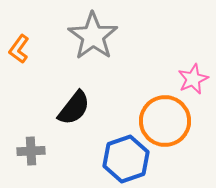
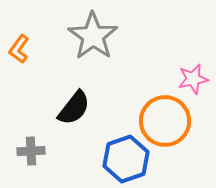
pink star: rotated 12 degrees clockwise
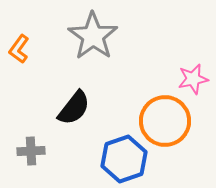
blue hexagon: moved 2 px left
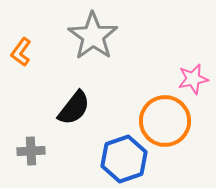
orange L-shape: moved 2 px right, 3 px down
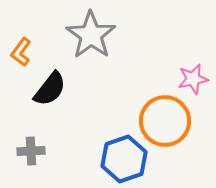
gray star: moved 2 px left, 1 px up
black semicircle: moved 24 px left, 19 px up
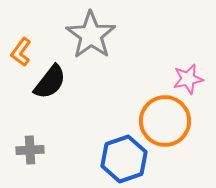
pink star: moved 5 px left
black semicircle: moved 7 px up
gray cross: moved 1 px left, 1 px up
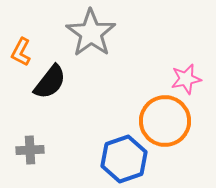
gray star: moved 2 px up
orange L-shape: rotated 8 degrees counterclockwise
pink star: moved 2 px left
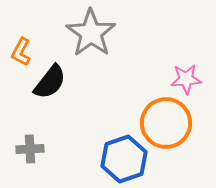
pink star: rotated 8 degrees clockwise
orange circle: moved 1 px right, 2 px down
gray cross: moved 1 px up
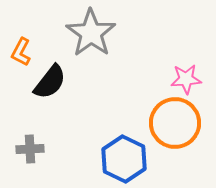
orange circle: moved 9 px right
blue hexagon: rotated 15 degrees counterclockwise
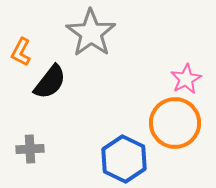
pink star: rotated 24 degrees counterclockwise
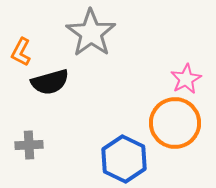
black semicircle: rotated 36 degrees clockwise
gray cross: moved 1 px left, 4 px up
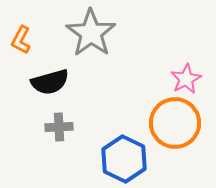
orange L-shape: moved 12 px up
gray cross: moved 30 px right, 18 px up
